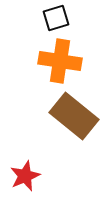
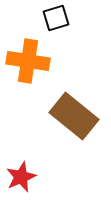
orange cross: moved 32 px left
red star: moved 4 px left, 1 px down
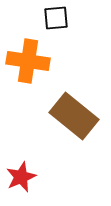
black square: rotated 12 degrees clockwise
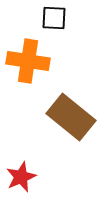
black square: moved 2 px left; rotated 8 degrees clockwise
brown rectangle: moved 3 px left, 1 px down
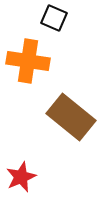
black square: rotated 20 degrees clockwise
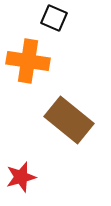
brown rectangle: moved 2 px left, 3 px down
red star: rotated 8 degrees clockwise
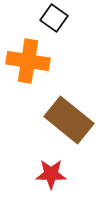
black square: rotated 12 degrees clockwise
red star: moved 30 px right, 3 px up; rotated 16 degrees clockwise
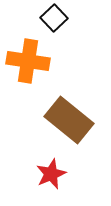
black square: rotated 12 degrees clockwise
red star: rotated 24 degrees counterclockwise
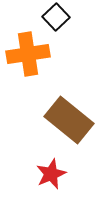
black square: moved 2 px right, 1 px up
orange cross: moved 7 px up; rotated 18 degrees counterclockwise
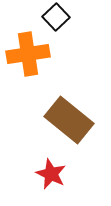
red star: rotated 24 degrees counterclockwise
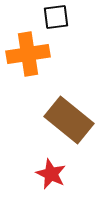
black square: rotated 36 degrees clockwise
